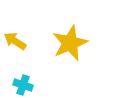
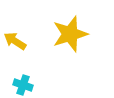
yellow star: moved 9 px up; rotated 6 degrees clockwise
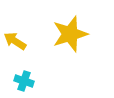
cyan cross: moved 1 px right, 4 px up
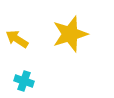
yellow arrow: moved 2 px right, 2 px up
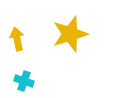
yellow arrow: rotated 45 degrees clockwise
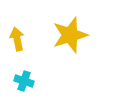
yellow star: moved 1 px down
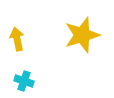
yellow star: moved 12 px right
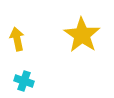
yellow star: rotated 21 degrees counterclockwise
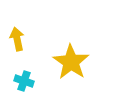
yellow star: moved 11 px left, 27 px down
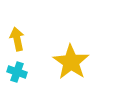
cyan cross: moved 7 px left, 9 px up
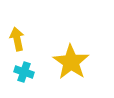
cyan cross: moved 7 px right
